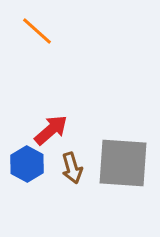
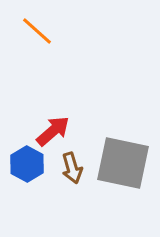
red arrow: moved 2 px right, 1 px down
gray square: rotated 8 degrees clockwise
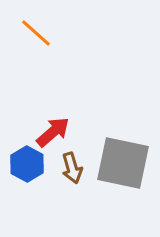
orange line: moved 1 px left, 2 px down
red arrow: moved 1 px down
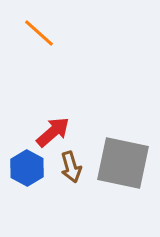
orange line: moved 3 px right
blue hexagon: moved 4 px down
brown arrow: moved 1 px left, 1 px up
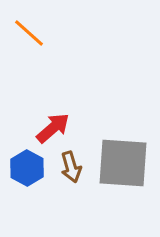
orange line: moved 10 px left
red arrow: moved 4 px up
gray square: rotated 8 degrees counterclockwise
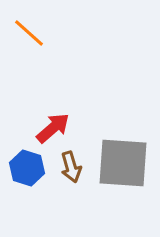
blue hexagon: rotated 12 degrees counterclockwise
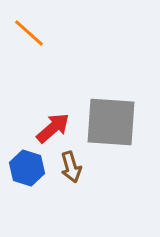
gray square: moved 12 px left, 41 px up
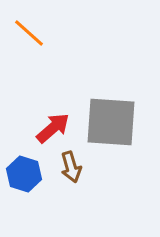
blue hexagon: moved 3 px left, 6 px down
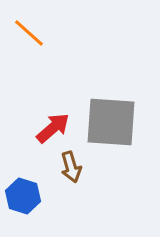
blue hexagon: moved 1 px left, 22 px down
